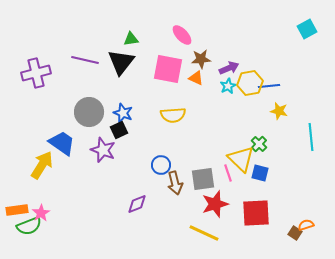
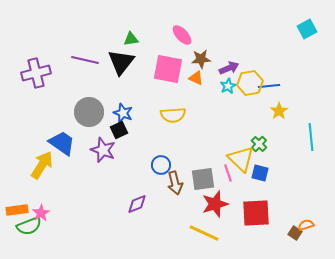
yellow star: rotated 24 degrees clockwise
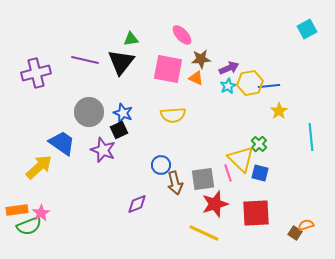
yellow arrow: moved 3 px left, 2 px down; rotated 16 degrees clockwise
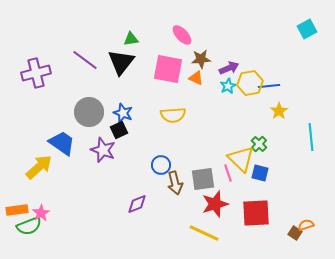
purple line: rotated 24 degrees clockwise
